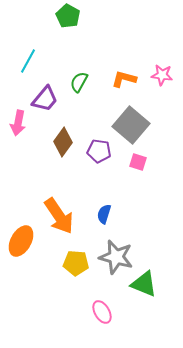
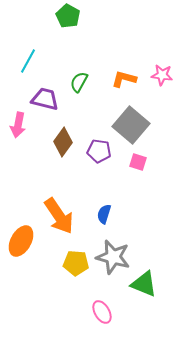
purple trapezoid: rotated 116 degrees counterclockwise
pink arrow: moved 2 px down
gray star: moved 3 px left
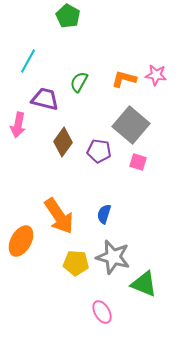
pink star: moved 6 px left
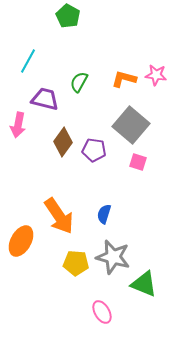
purple pentagon: moved 5 px left, 1 px up
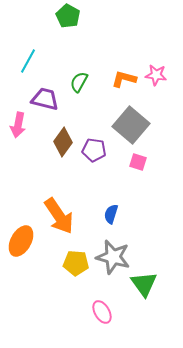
blue semicircle: moved 7 px right
green triangle: rotated 32 degrees clockwise
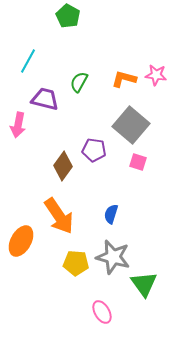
brown diamond: moved 24 px down
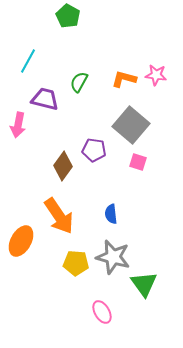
blue semicircle: rotated 24 degrees counterclockwise
